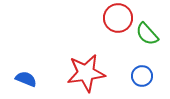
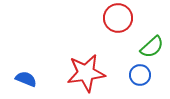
green semicircle: moved 5 px right, 13 px down; rotated 90 degrees counterclockwise
blue circle: moved 2 px left, 1 px up
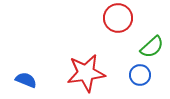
blue semicircle: moved 1 px down
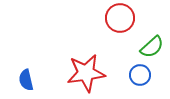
red circle: moved 2 px right
blue semicircle: rotated 125 degrees counterclockwise
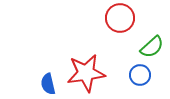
blue semicircle: moved 22 px right, 4 px down
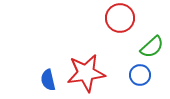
blue semicircle: moved 4 px up
